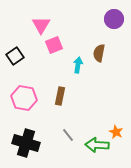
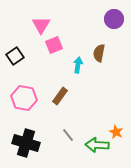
brown rectangle: rotated 24 degrees clockwise
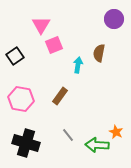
pink hexagon: moved 3 px left, 1 px down
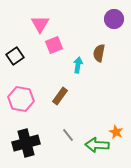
pink triangle: moved 1 px left, 1 px up
black cross: rotated 32 degrees counterclockwise
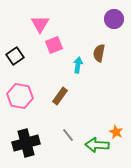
pink hexagon: moved 1 px left, 3 px up
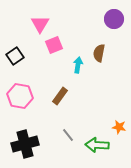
orange star: moved 3 px right, 5 px up; rotated 16 degrees counterclockwise
black cross: moved 1 px left, 1 px down
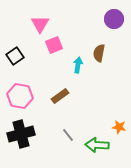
brown rectangle: rotated 18 degrees clockwise
black cross: moved 4 px left, 10 px up
